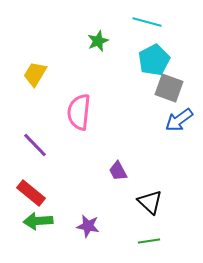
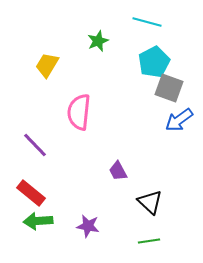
cyan pentagon: moved 2 px down
yellow trapezoid: moved 12 px right, 9 px up
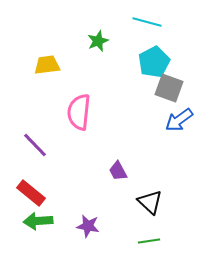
yellow trapezoid: rotated 52 degrees clockwise
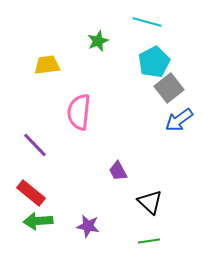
gray square: rotated 32 degrees clockwise
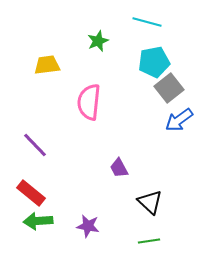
cyan pentagon: rotated 16 degrees clockwise
pink semicircle: moved 10 px right, 10 px up
purple trapezoid: moved 1 px right, 3 px up
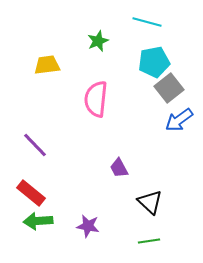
pink semicircle: moved 7 px right, 3 px up
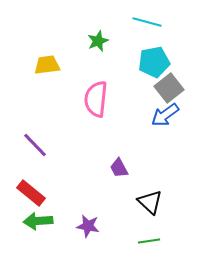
blue arrow: moved 14 px left, 5 px up
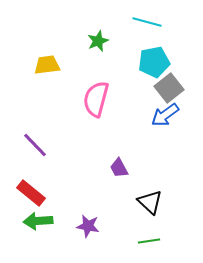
pink semicircle: rotated 9 degrees clockwise
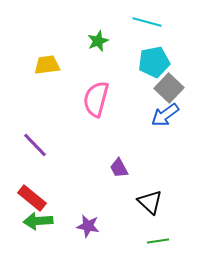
gray square: rotated 8 degrees counterclockwise
red rectangle: moved 1 px right, 5 px down
green line: moved 9 px right
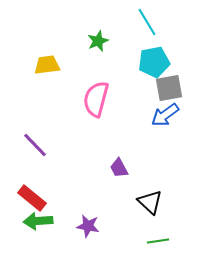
cyan line: rotated 44 degrees clockwise
gray square: rotated 36 degrees clockwise
